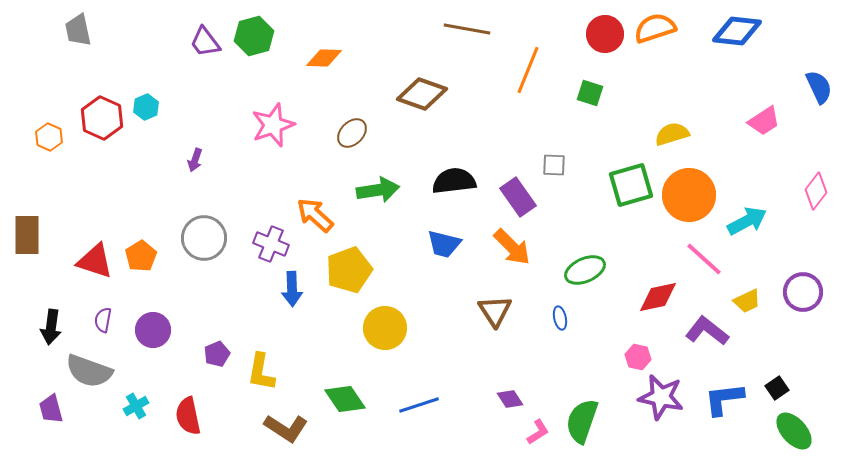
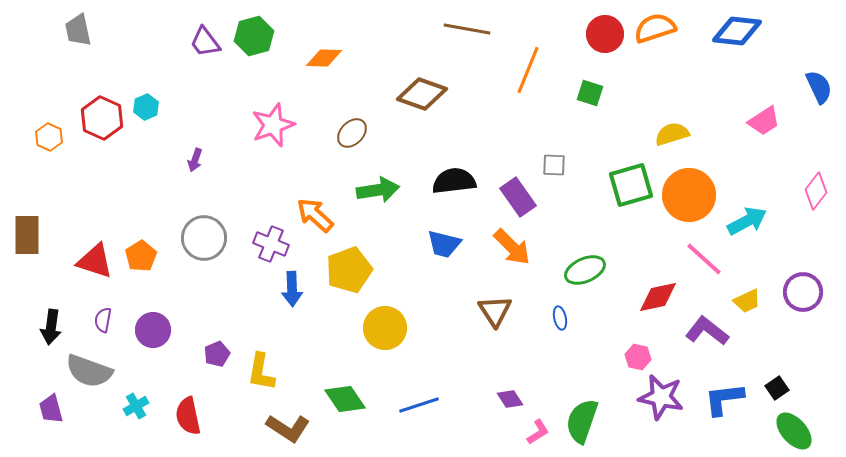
brown L-shape at (286, 428): moved 2 px right
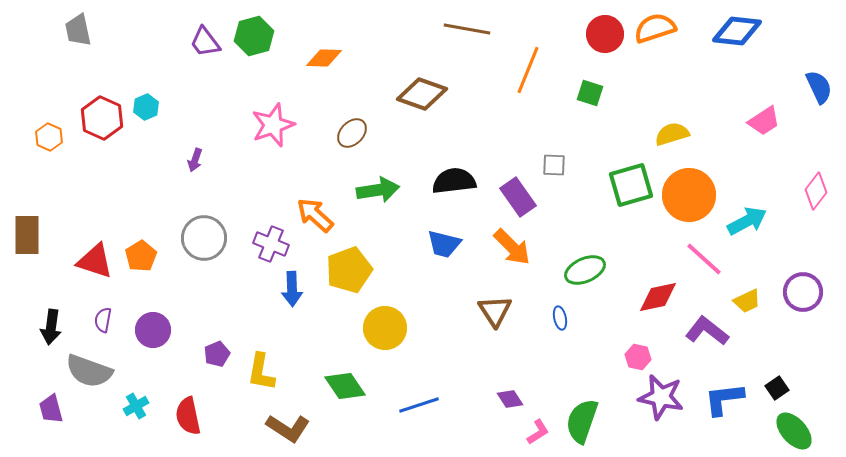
green diamond at (345, 399): moved 13 px up
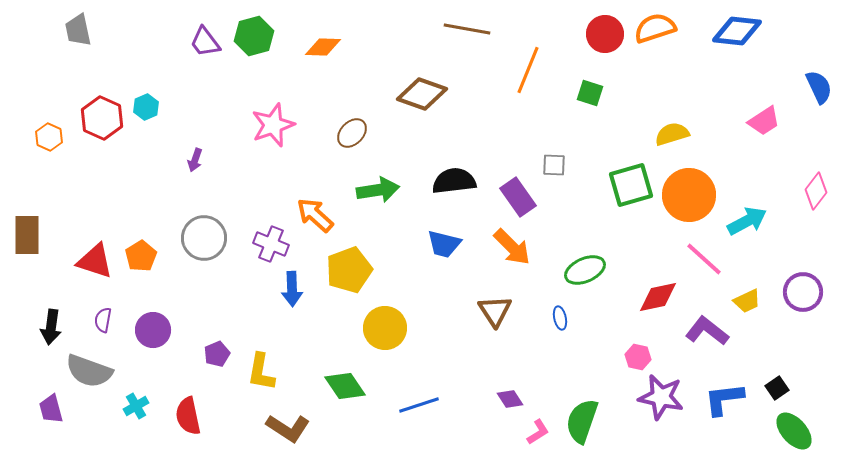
orange diamond at (324, 58): moved 1 px left, 11 px up
